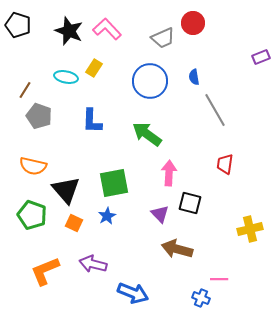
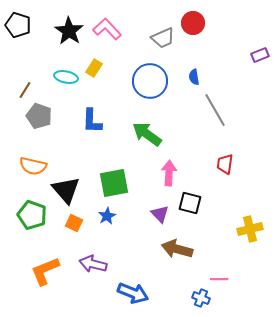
black star: rotated 12 degrees clockwise
purple rectangle: moved 1 px left, 2 px up
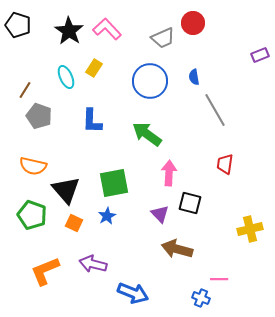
cyan ellipse: rotated 55 degrees clockwise
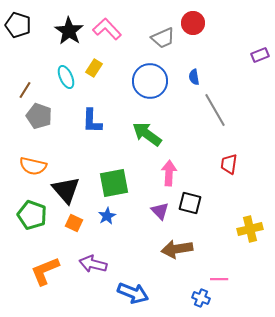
red trapezoid: moved 4 px right
purple triangle: moved 3 px up
brown arrow: rotated 24 degrees counterclockwise
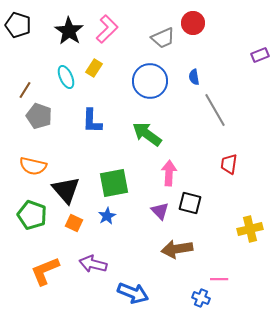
pink L-shape: rotated 88 degrees clockwise
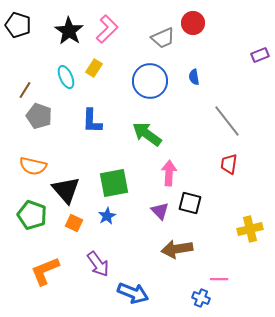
gray line: moved 12 px right, 11 px down; rotated 8 degrees counterclockwise
purple arrow: moved 5 px right; rotated 140 degrees counterclockwise
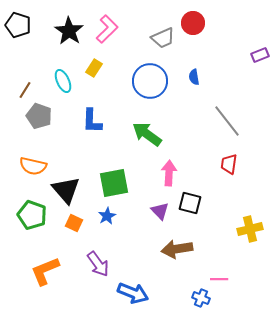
cyan ellipse: moved 3 px left, 4 px down
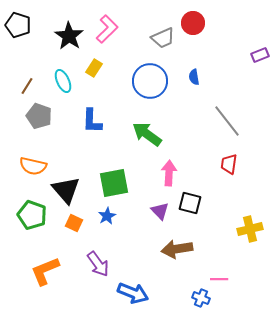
black star: moved 5 px down
brown line: moved 2 px right, 4 px up
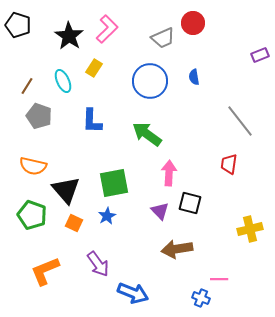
gray line: moved 13 px right
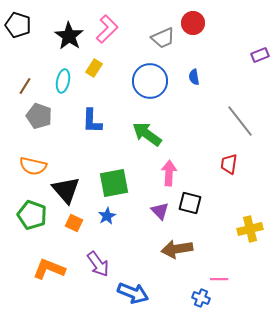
cyan ellipse: rotated 35 degrees clockwise
brown line: moved 2 px left
orange L-shape: moved 4 px right, 2 px up; rotated 44 degrees clockwise
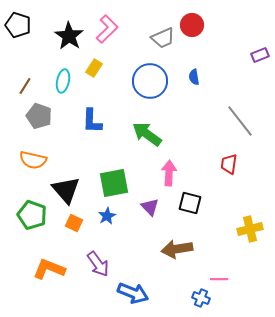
red circle: moved 1 px left, 2 px down
orange semicircle: moved 6 px up
purple triangle: moved 10 px left, 4 px up
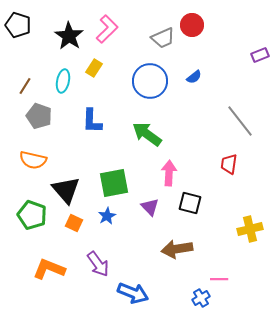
blue semicircle: rotated 119 degrees counterclockwise
blue cross: rotated 36 degrees clockwise
